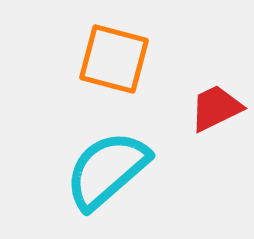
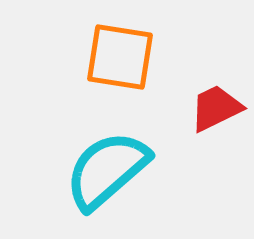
orange square: moved 6 px right, 2 px up; rotated 6 degrees counterclockwise
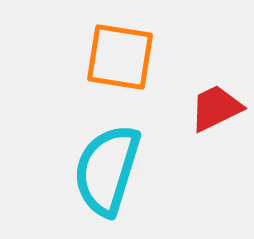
cyan semicircle: rotated 32 degrees counterclockwise
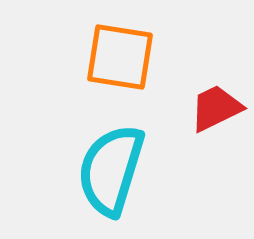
cyan semicircle: moved 4 px right
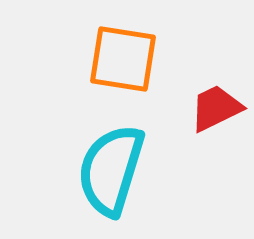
orange square: moved 3 px right, 2 px down
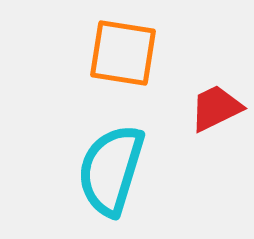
orange square: moved 6 px up
